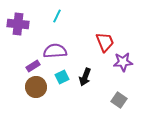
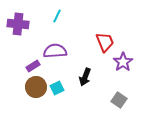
purple star: rotated 30 degrees counterclockwise
cyan square: moved 5 px left, 11 px down
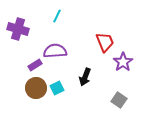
purple cross: moved 5 px down; rotated 10 degrees clockwise
purple rectangle: moved 2 px right, 1 px up
brown circle: moved 1 px down
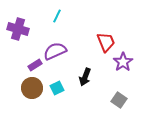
red trapezoid: moved 1 px right
purple semicircle: rotated 20 degrees counterclockwise
brown circle: moved 4 px left
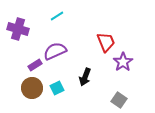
cyan line: rotated 32 degrees clockwise
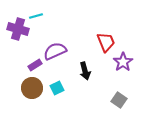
cyan line: moved 21 px left; rotated 16 degrees clockwise
black arrow: moved 6 px up; rotated 36 degrees counterclockwise
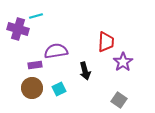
red trapezoid: rotated 25 degrees clockwise
purple semicircle: moved 1 px right; rotated 15 degrees clockwise
purple rectangle: rotated 24 degrees clockwise
cyan square: moved 2 px right, 1 px down
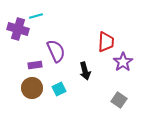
purple semicircle: rotated 75 degrees clockwise
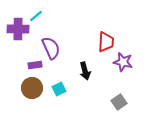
cyan line: rotated 24 degrees counterclockwise
purple cross: rotated 15 degrees counterclockwise
purple semicircle: moved 5 px left, 3 px up
purple star: rotated 24 degrees counterclockwise
gray square: moved 2 px down; rotated 21 degrees clockwise
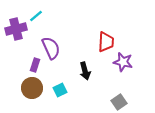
purple cross: moved 2 px left; rotated 15 degrees counterclockwise
purple rectangle: rotated 64 degrees counterclockwise
cyan square: moved 1 px right, 1 px down
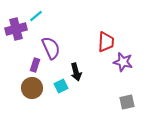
black arrow: moved 9 px left, 1 px down
cyan square: moved 1 px right, 4 px up
gray square: moved 8 px right; rotated 21 degrees clockwise
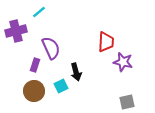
cyan line: moved 3 px right, 4 px up
purple cross: moved 2 px down
brown circle: moved 2 px right, 3 px down
